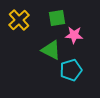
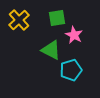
pink star: rotated 24 degrees clockwise
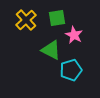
yellow cross: moved 7 px right
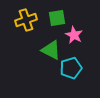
yellow cross: rotated 25 degrees clockwise
cyan pentagon: moved 2 px up
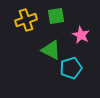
green square: moved 1 px left, 2 px up
pink star: moved 7 px right
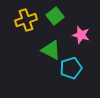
green square: moved 1 px left; rotated 30 degrees counterclockwise
pink star: rotated 12 degrees counterclockwise
